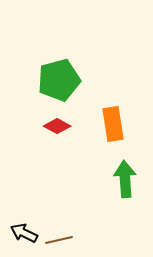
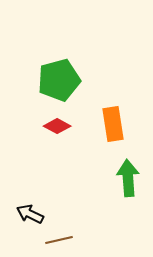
green arrow: moved 3 px right, 1 px up
black arrow: moved 6 px right, 19 px up
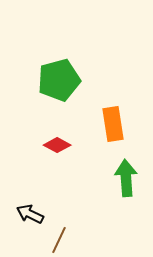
red diamond: moved 19 px down
green arrow: moved 2 px left
brown line: rotated 52 degrees counterclockwise
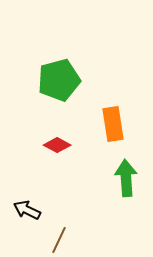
black arrow: moved 3 px left, 4 px up
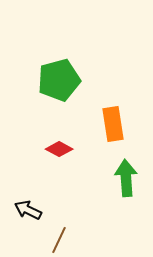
red diamond: moved 2 px right, 4 px down
black arrow: moved 1 px right
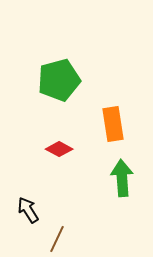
green arrow: moved 4 px left
black arrow: rotated 32 degrees clockwise
brown line: moved 2 px left, 1 px up
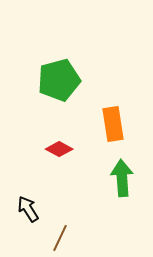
black arrow: moved 1 px up
brown line: moved 3 px right, 1 px up
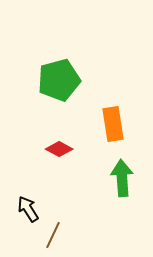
brown line: moved 7 px left, 3 px up
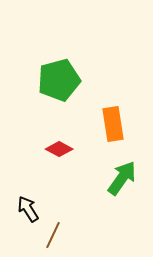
green arrow: rotated 39 degrees clockwise
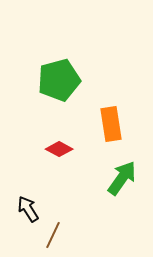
orange rectangle: moved 2 px left
